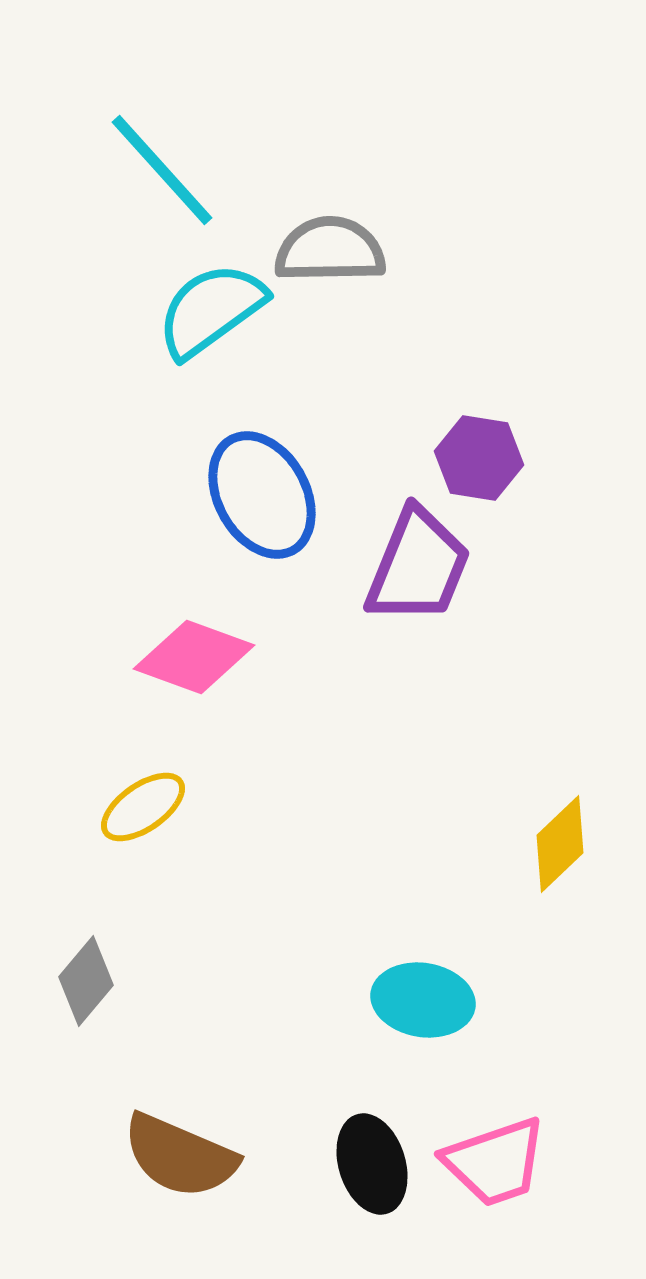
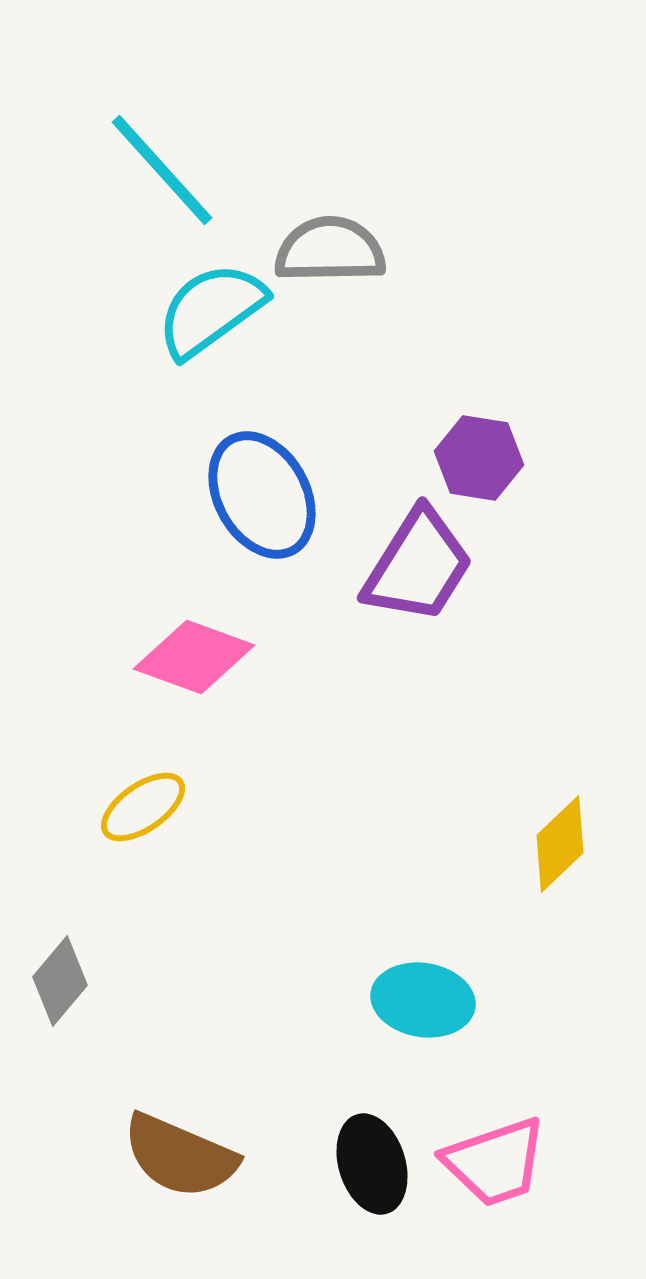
purple trapezoid: rotated 10 degrees clockwise
gray diamond: moved 26 px left
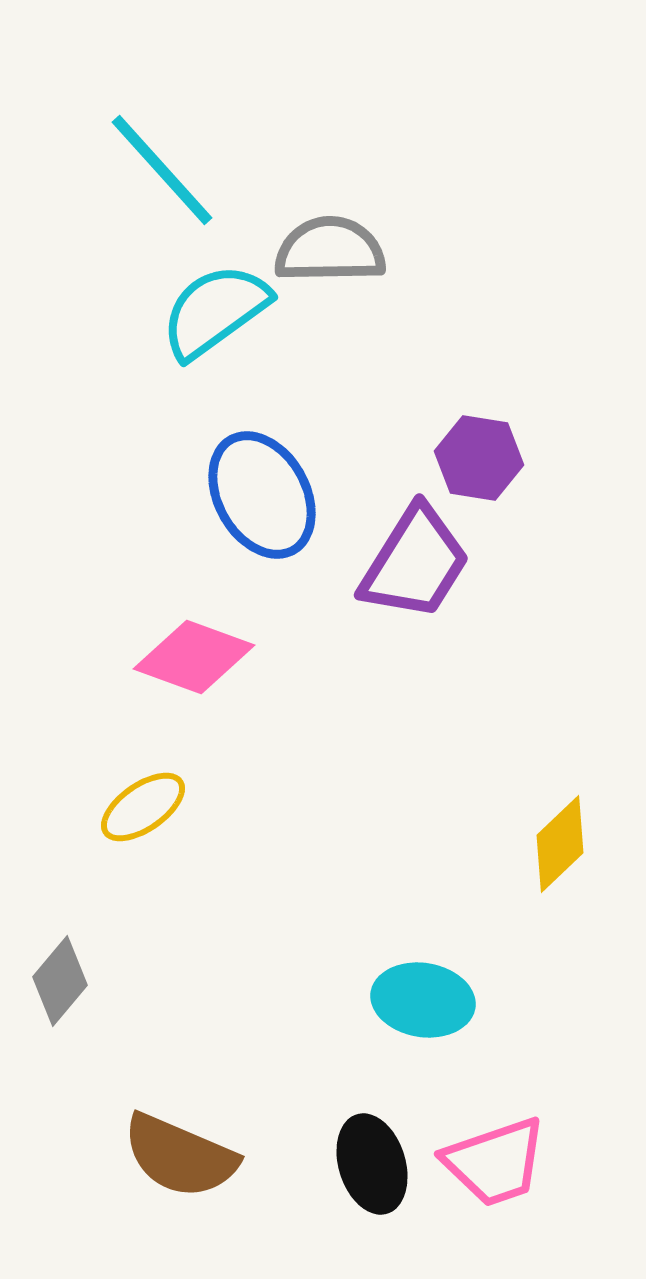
cyan semicircle: moved 4 px right, 1 px down
purple trapezoid: moved 3 px left, 3 px up
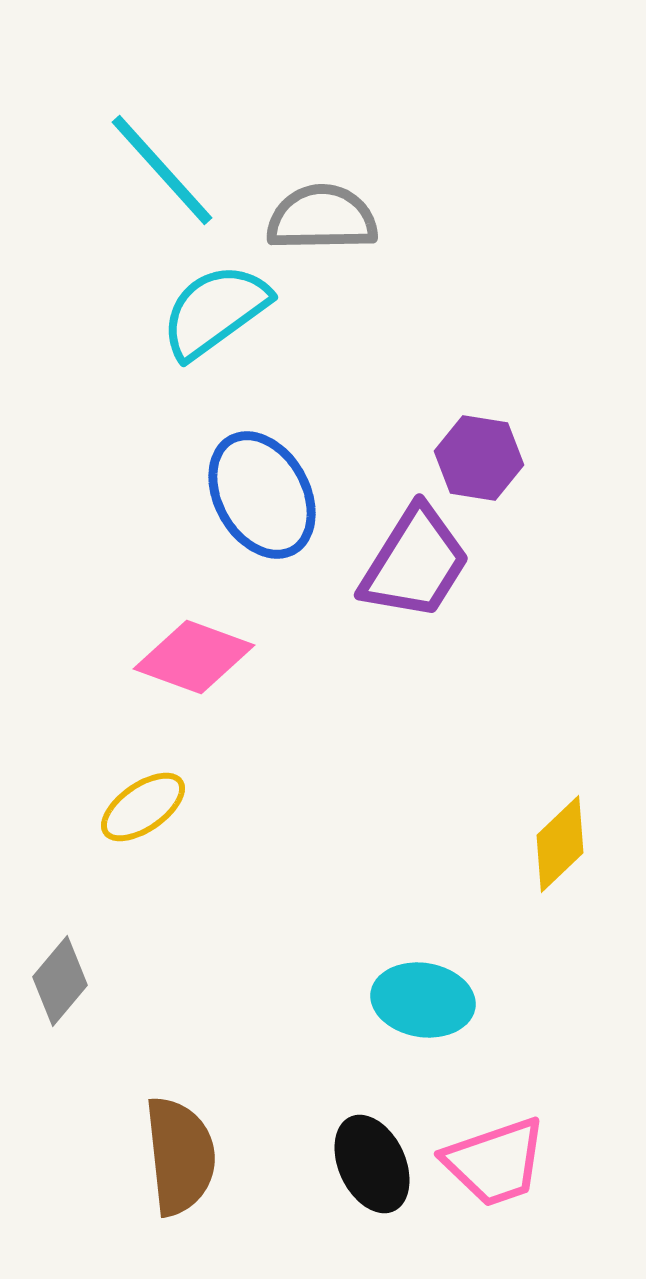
gray semicircle: moved 8 px left, 32 px up
brown semicircle: rotated 119 degrees counterclockwise
black ellipse: rotated 8 degrees counterclockwise
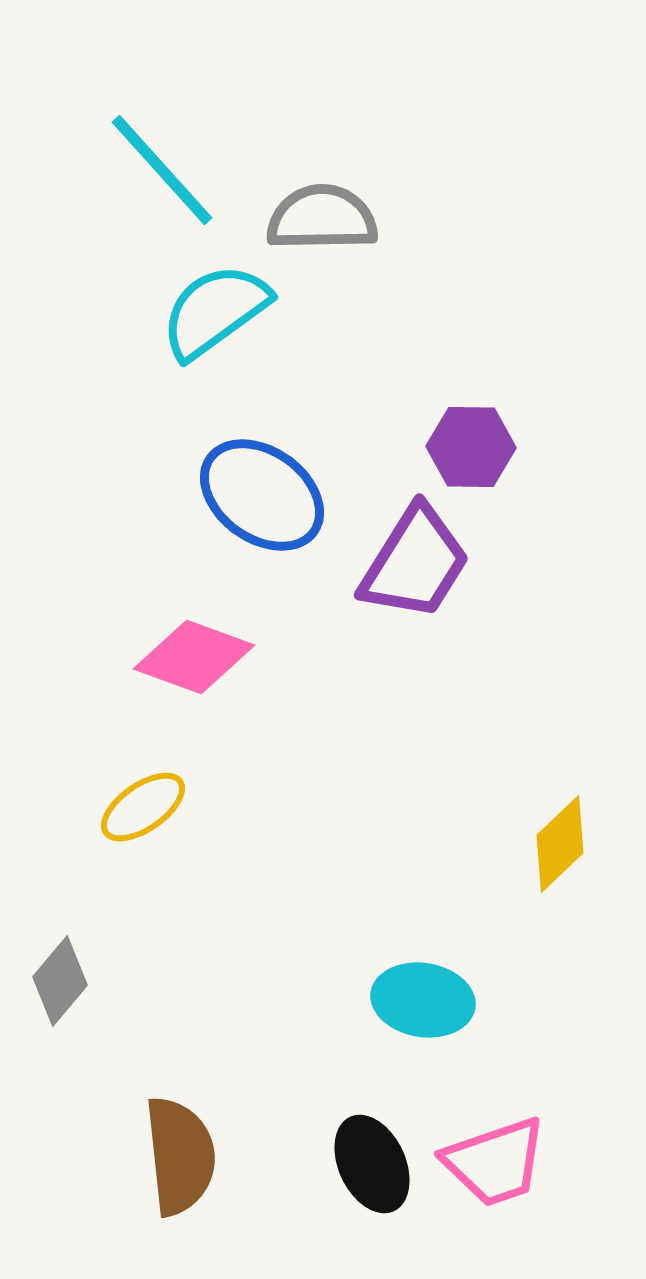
purple hexagon: moved 8 px left, 11 px up; rotated 8 degrees counterclockwise
blue ellipse: rotated 25 degrees counterclockwise
